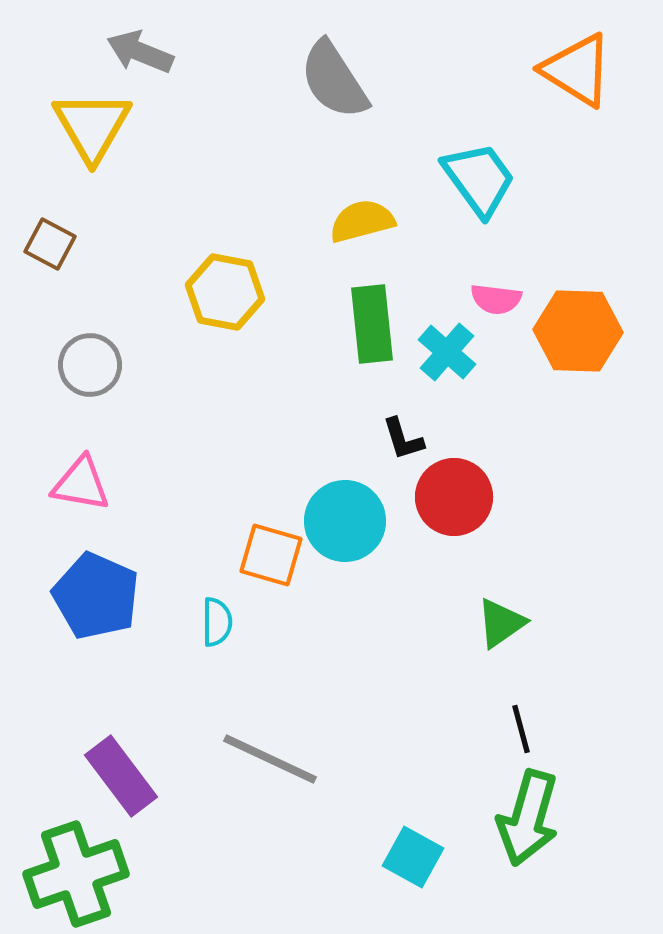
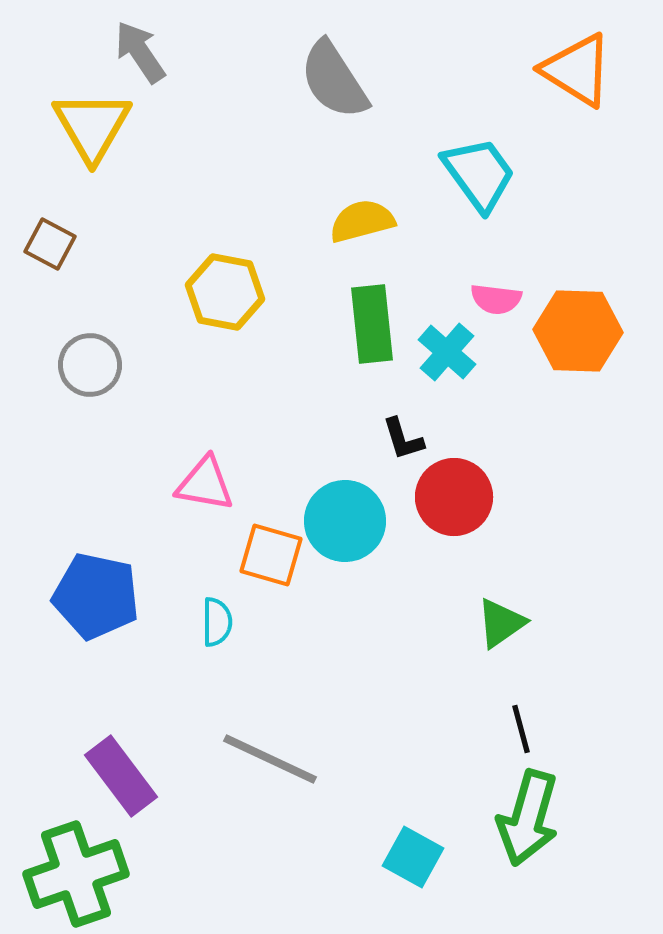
gray arrow: rotated 34 degrees clockwise
cyan trapezoid: moved 5 px up
pink triangle: moved 124 px right
blue pentagon: rotated 12 degrees counterclockwise
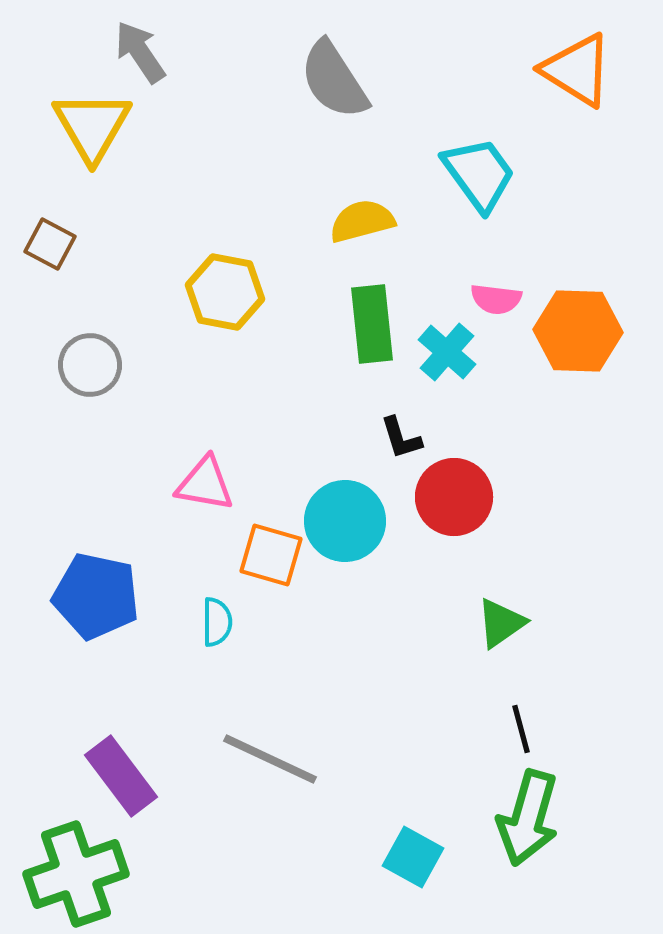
black L-shape: moved 2 px left, 1 px up
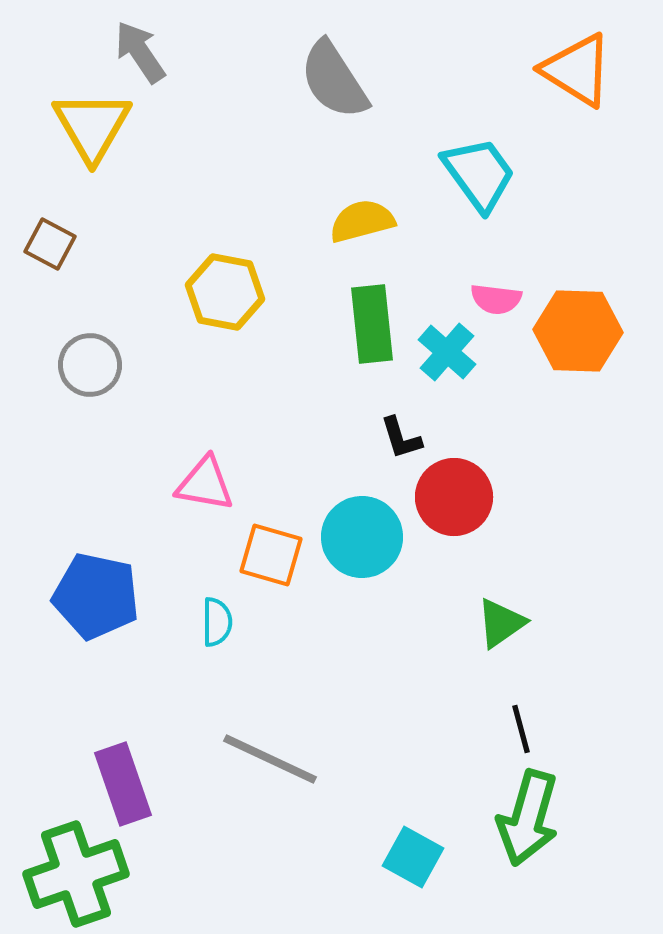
cyan circle: moved 17 px right, 16 px down
purple rectangle: moved 2 px right, 8 px down; rotated 18 degrees clockwise
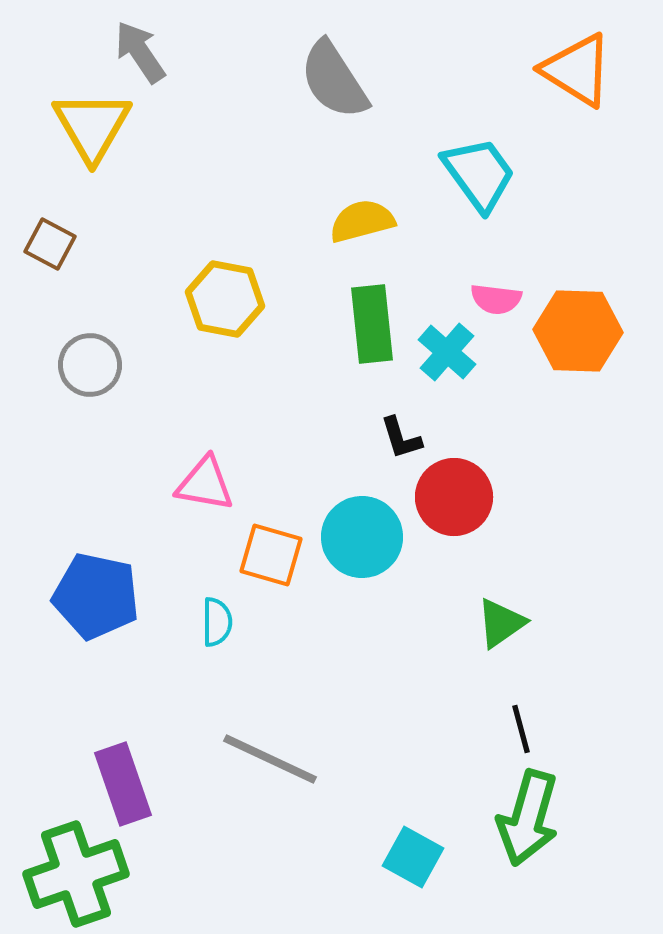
yellow hexagon: moved 7 px down
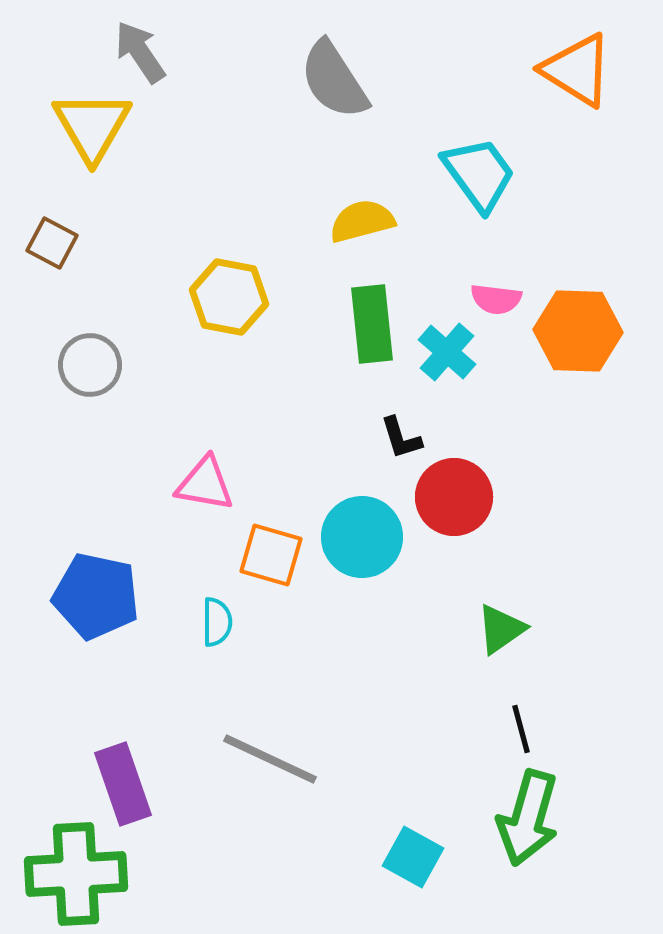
brown square: moved 2 px right, 1 px up
yellow hexagon: moved 4 px right, 2 px up
green triangle: moved 6 px down
green cross: rotated 16 degrees clockwise
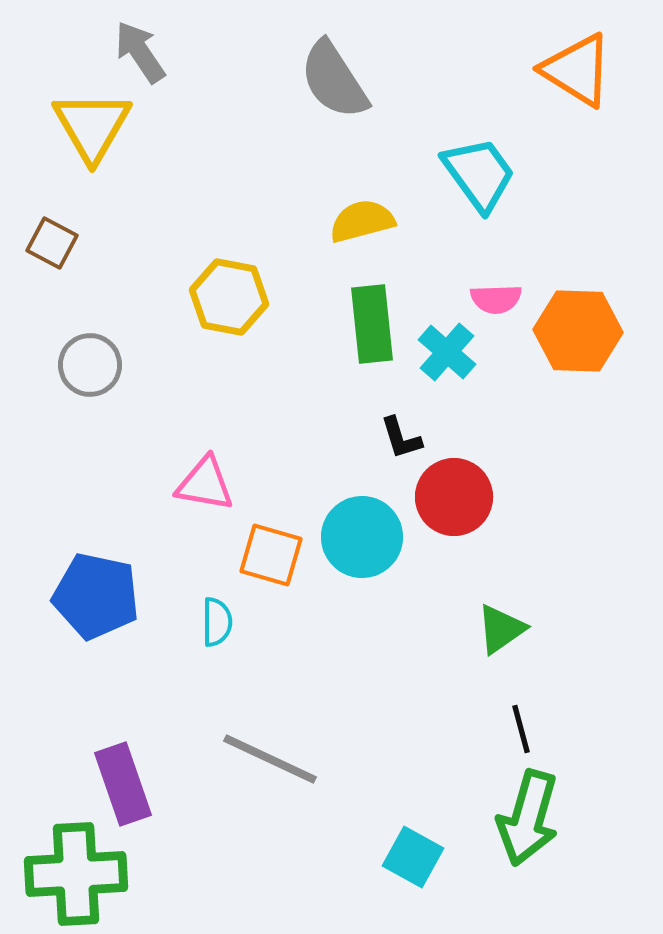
pink semicircle: rotated 9 degrees counterclockwise
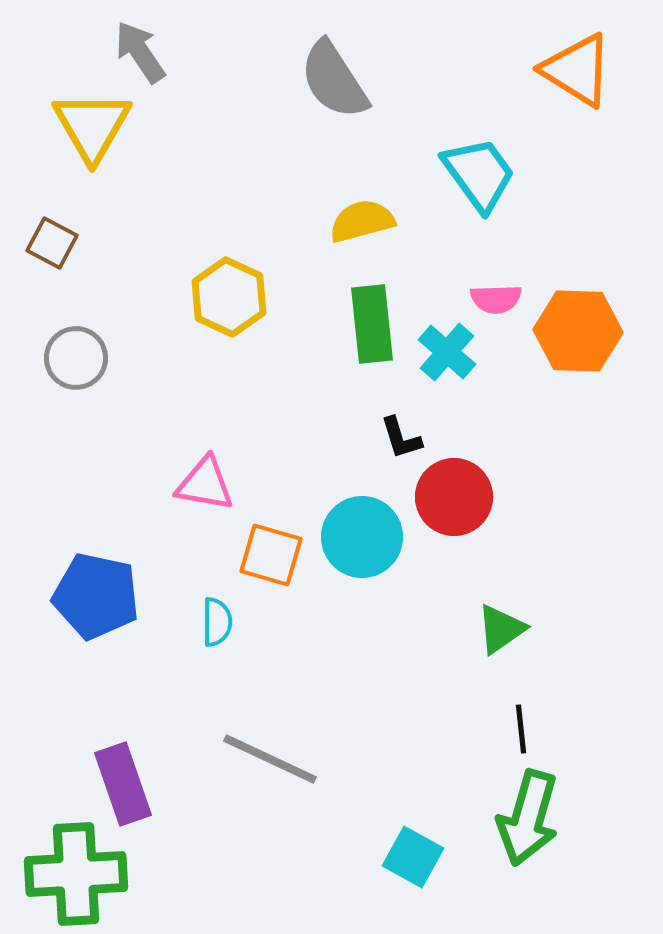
yellow hexagon: rotated 14 degrees clockwise
gray circle: moved 14 px left, 7 px up
black line: rotated 9 degrees clockwise
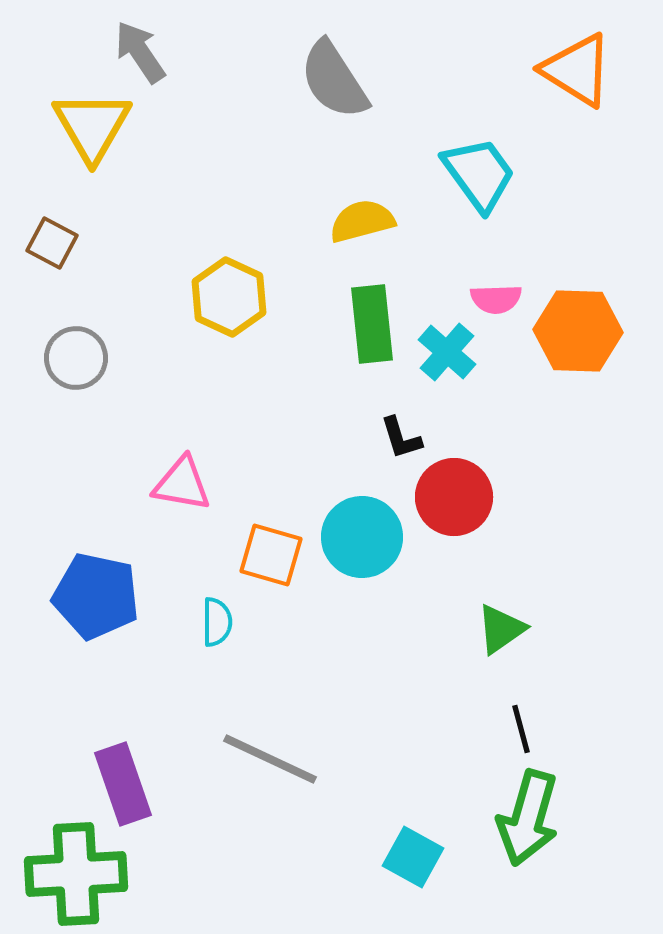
pink triangle: moved 23 px left
black line: rotated 9 degrees counterclockwise
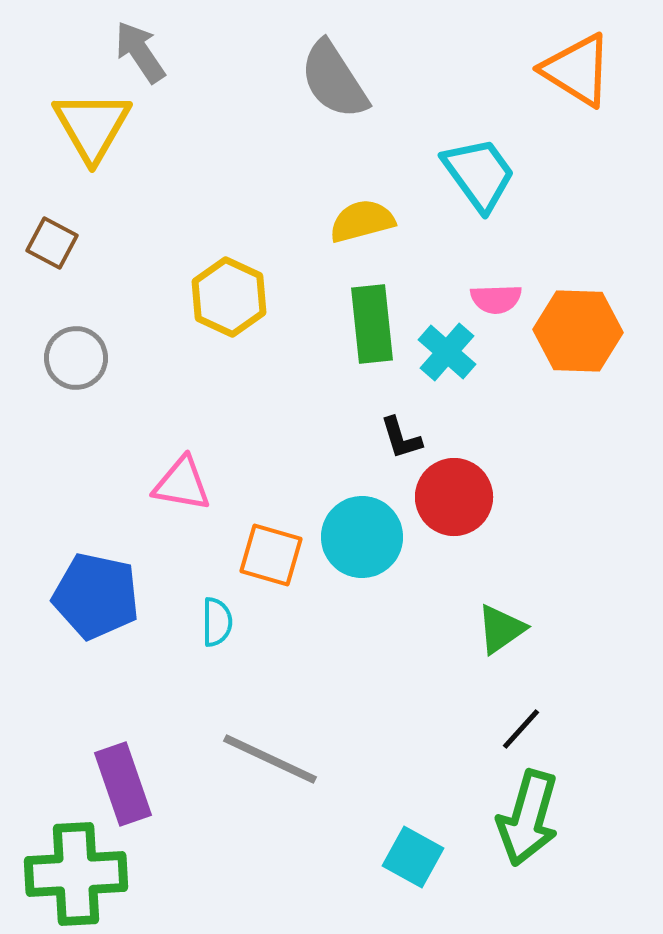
black line: rotated 57 degrees clockwise
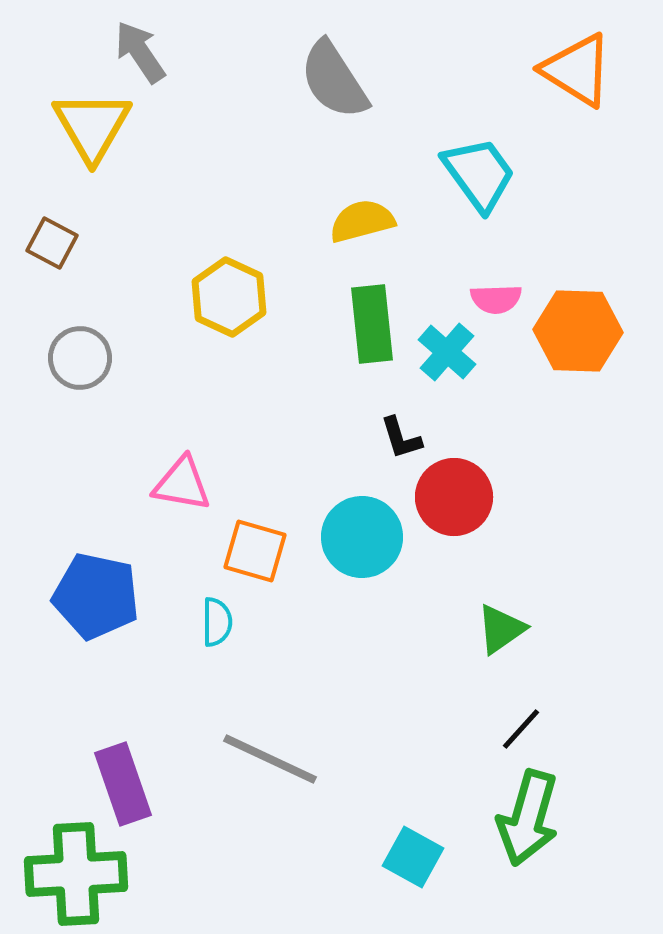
gray circle: moved 4 px right
orange square: moved 16 px left, 4 px up
